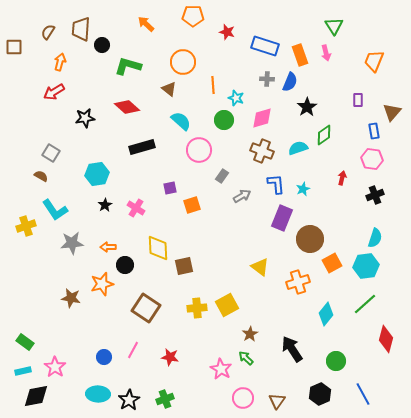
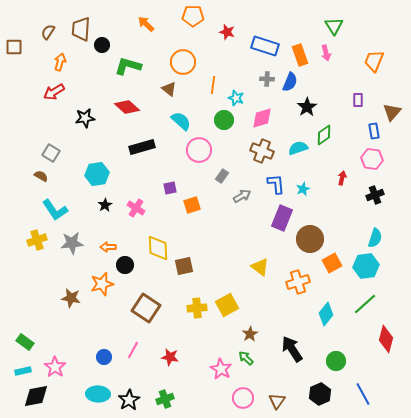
orange line at (213, 85): rotated 12 degrees clockwise
yellow cross at (26, 226): moved 11 px right, 14 px down
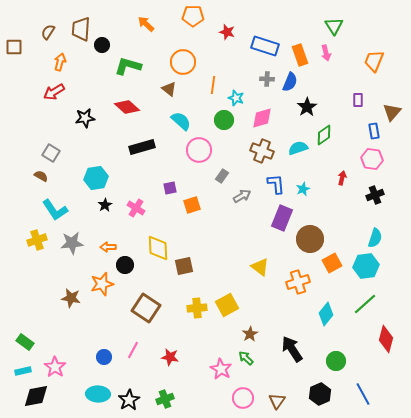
cyan hexagon at (97, 174): moved 1 px left, 4 px down
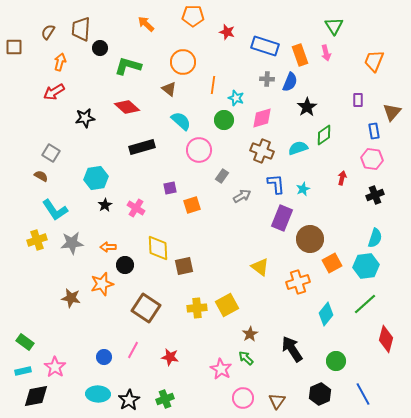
black circle at (102, 45): moved 2 px left, 3 px down
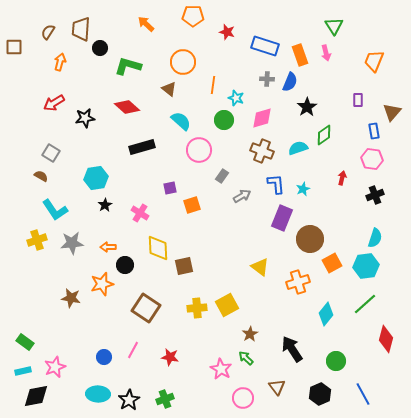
red arrow at (54, 92): moved 11 px down
pink cross at (136, 208): moved 4 px right, 5 px down
pink star at (55, 367): rotated 15 degrees clockwise
brown triangle at (277, 401): moved 14 px up; rotated 12 degrees counterclockwise
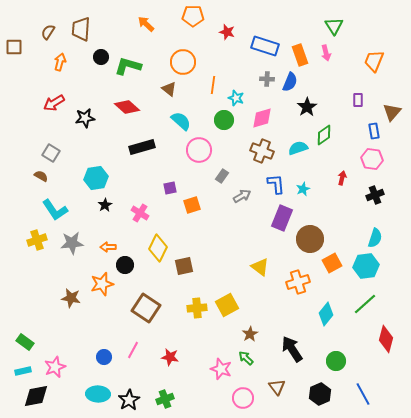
black circle at (100, 48): moved 1 px right, 9 px down
yellow diamond at (158, 248): rotated 28 degrees clockwise
pink star at (221, 369): rotated 10 degrees counterclockwise
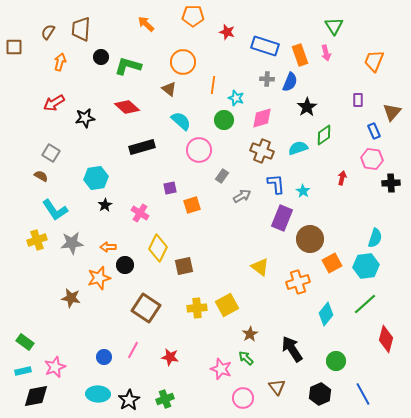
blue rectangle at (374, 131): rotated 14 degrees counterclockwise
cyan star at (303, 189): moved 2 px down; rotated 16 degrees counterclockwise
black cross at (375, 195): moved 16 px right, 12 px up; rotated 18 degrees clockwise
orange star at (102, 284): moved 3 px left, 6 px up
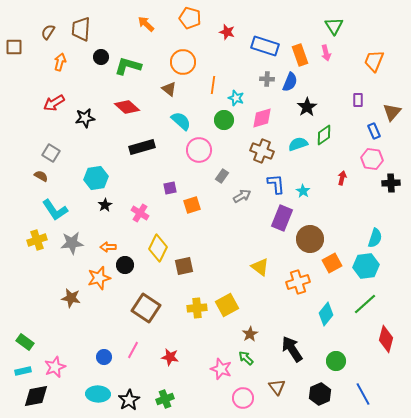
orange pentagon at (193, 16): moved 3 px left, 2 px down; rotated 15 degrees clockwise
cyan semicircle at (298, 148): moved 4 px up
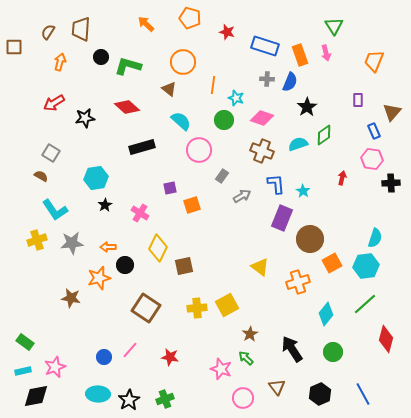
pink diamond at (262, 118): rotated 35 degrees clockwise
pink line at (133, 350): moved 3 px left; rotated 12 degrees clockwise
green circle at (336, 361): moved 3 px left, 9 px up
